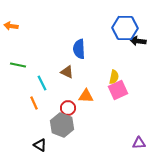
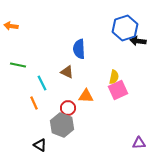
blue hexagon: rotated 20 degrees counterclockwise
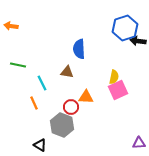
brown triangle: rotated 16 degrees counterclockwise
orange triangle: moved 1 px down
red circle: moved 3 px right, 1 px up
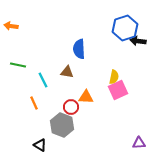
cyan line: moved 1 px right, 3 px up
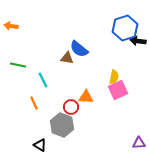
blue semicircle: rotated 48 degrees counterclockwise
brown triangle: moved 14 px up
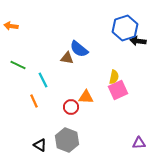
green line: rotated 14 degrees clockwise
orange line: moved 2 px up
gray hexagon: moved 5 px right, 15 px down
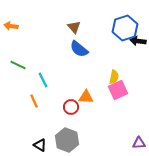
brown triangle: moved 7 px right, 31 px up; rotated 40 degrees clockwise
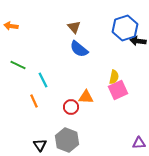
black triangle: rotated 24 degrees clockwise
